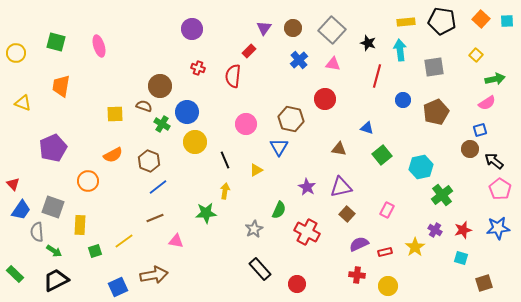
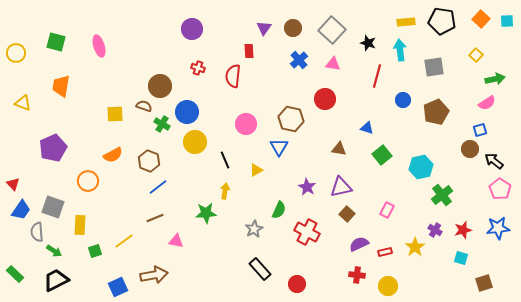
red rectangle at (249, 51): rotated 48 degrees counterclockwise
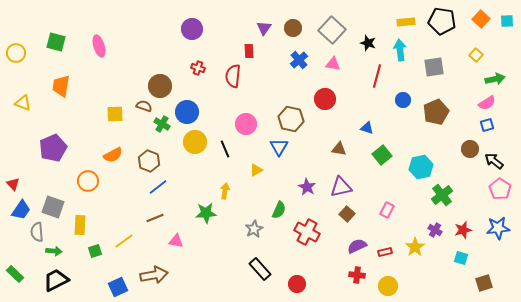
blue square at (480, 130): moved 7 px right, 5 px up
black line at (225, 160): moved 11 px up
purple semicircle at (359, 244): moved 2 px left, 2 px down
green arrow at (54, 251): rotated 28 degrees counterclockwise
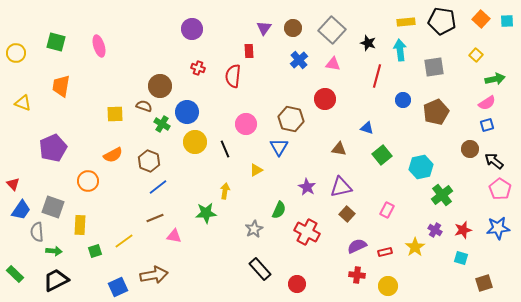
pink triangle at (176, 241): moved 2 px left, 5 px up
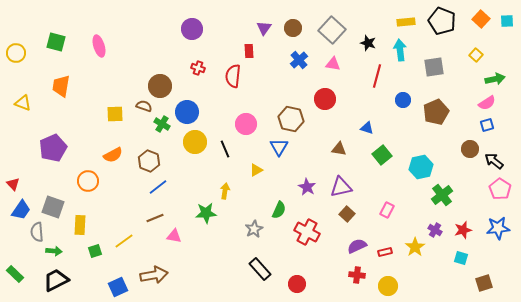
black pentagon at (442, 21): rotated 12 degrees clockwise
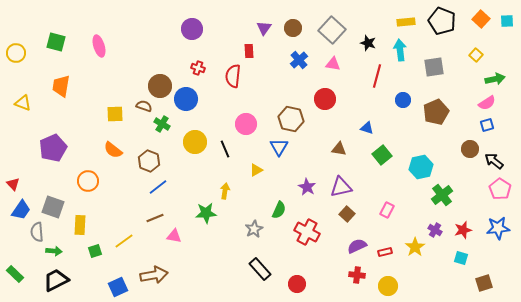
blue circle at (187, 112): moved 1 px left, 13 px up
orange semicircle at (113, 155): moved 5 px up; rotated 66 degrees clockwise
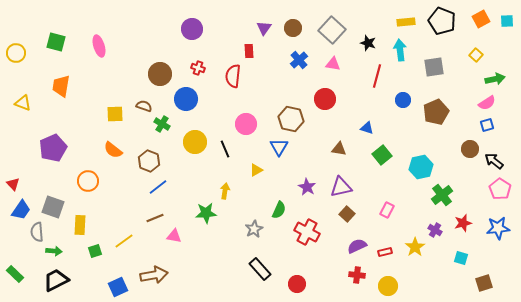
orange square at (481, 19): rotated 18 degrees clockwise
brown circle at (160, 86): moved 12 px up
red star at (463, 230): moved 7 px up
